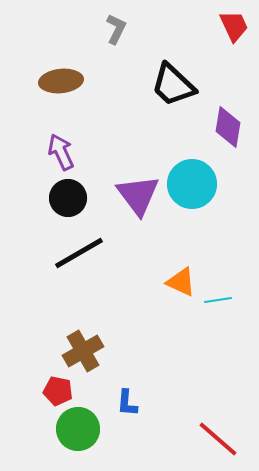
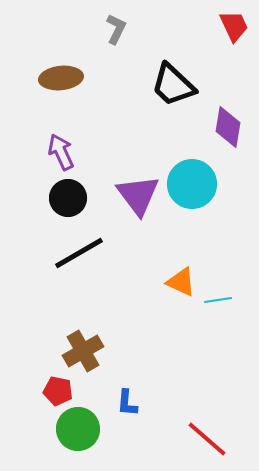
brown ellipse: moved 3 px up
red line: moved 11 px left
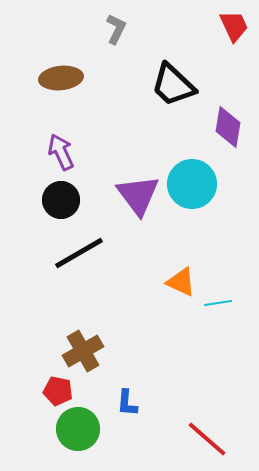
black circle: moved 7 px left, 2 px down
cyan line: moved 3 px down
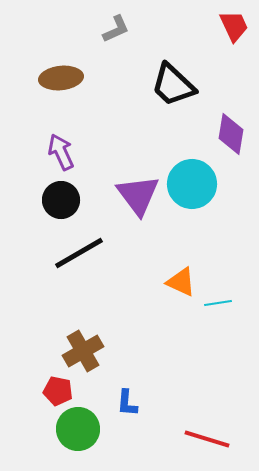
gray L-shape: rotated 40 degrees clockwise
purple diamond: moved 3 px right, 7 px down
red line: rotated 24 degrees counterclockwise
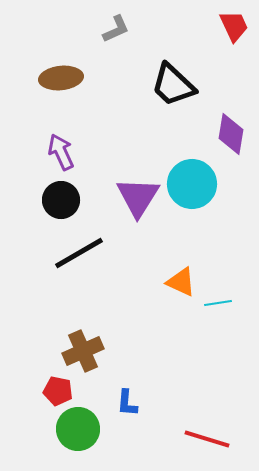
purple triangle: moved 2 px down; rotated 9 degrees clockwise
brown cross: rotated 6 degrees clockwise
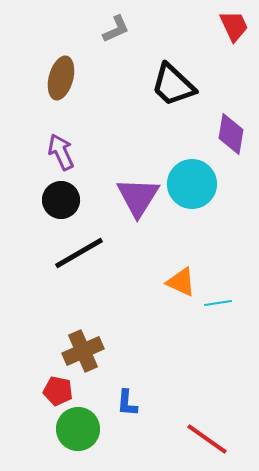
brown ellipse: rotated 69 degrees counterclockwise
red line: rotated 18 degrees clockwise
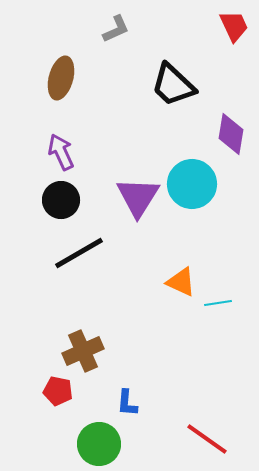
green circle: moved 21 px right, 15 px down
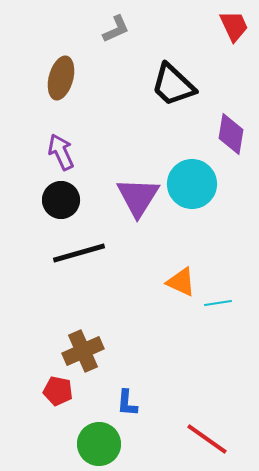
black line: rotated 14 degrees clockwise
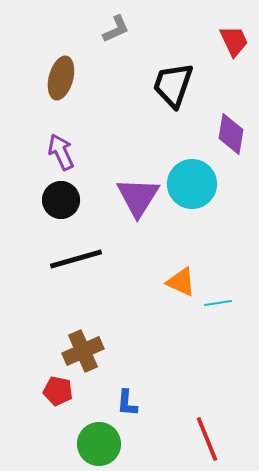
red trapezoid: moved 15 px down
black trapezoid: rotated 66 degrees clockwise
black line: moved 3 px left, 6 px down
red line: rotated 33 degrees clockwise
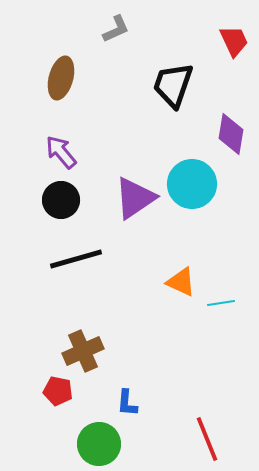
purple arrow: rotated 15 degrees counterclockwise
purple triangle: moved 3 px left, 1 px down; rotated 24 degrees clockwise
cyan line: moved 3 px right
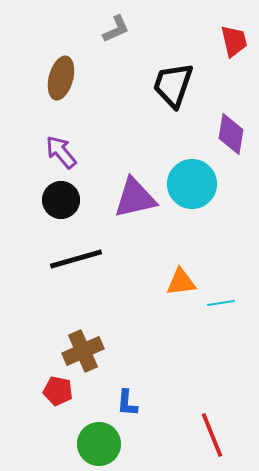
red trapezoid: rotated 12 degrees clockwise
purple triangle: rotated 21 degrees clockwise
orange triangle: rotated 32 degrees counterclockwise
red line: moved 5 px right, 4 px up
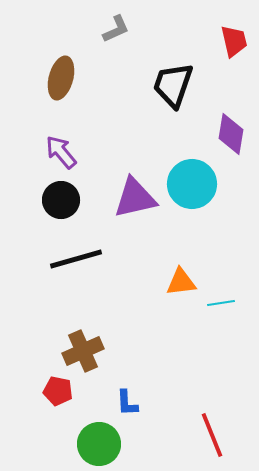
blue L-shape: rotated 8 degrees counterclockwise
